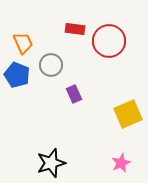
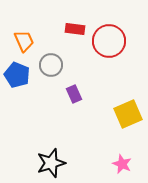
orange trapezoid: moved 1 px right, 2 px up
pink star: moved 1 px right, 1 px down; rotated 24 degrees counterclockwise
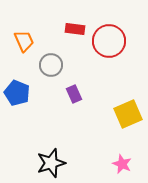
blue pentagon: moved 18 px down
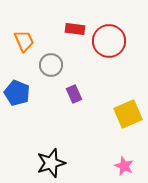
pink star: moved 2 px right, 2 px down
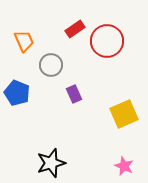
red rectangle: rotated 42 degrees counterclockwise
red circle: moved 2 px left
yellow square: moved 4 px left
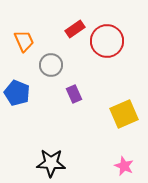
black star: rotated 20 degrees clockwise
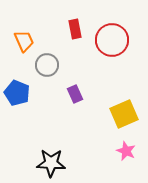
red rectangle: rotated 66 degrees counterclockwise
red circle: moved 5 px right, 1 px up
gray circle: moved 4 px left
purple rectangle: moved 1 px right
pink star: moved 2 px right, 15 px up
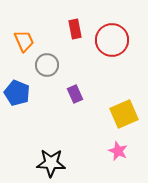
pink star: moved 8 px left
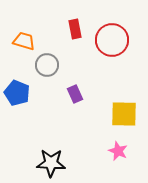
orange trapezoid: rotated 50 degrees counterclockwise
yellow square: rotated 24 degrees clockwise
